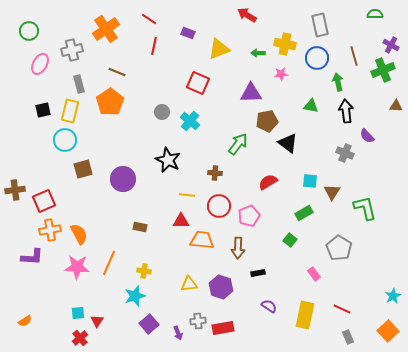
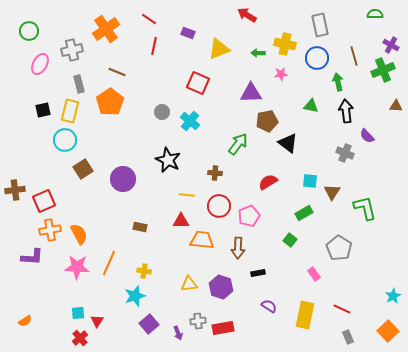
brown square at (83, 169): rotated 18 degrees counterclockwise
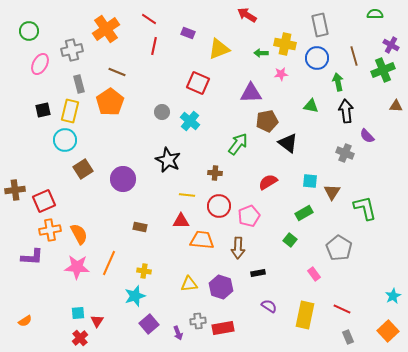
green arrow at (258, 53): moved 3 px right
